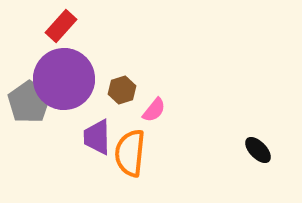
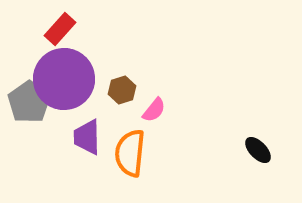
red rectangle: moved 1 px left, 3 px down
purple trapezoid: moved 10 px left
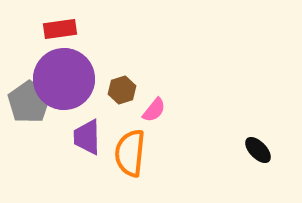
red rectangle: rotated 40 degrees clockwise
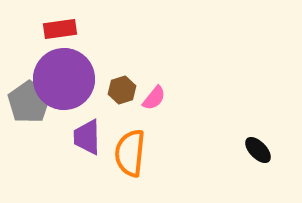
pink semicircle: moved 12 px up
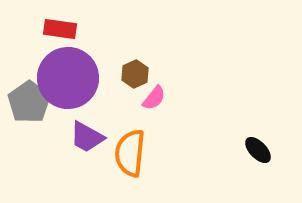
red rectangle: rotated 16 degrees clockwise
purple circle: moved 4 px right, 1 px up
brown hexagon: moved 13 px right, 16 px up; rotated 8 degrees counterclockwise
purple trapezoid: rotated 60 degrees counterclockwise
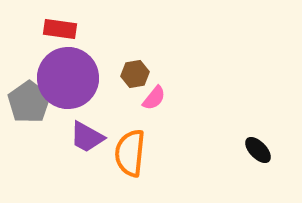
brown hexagon: rotated 16 degrees clockwise
